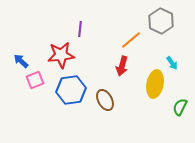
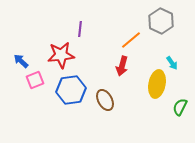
yellow ellipse: moved 2 px right
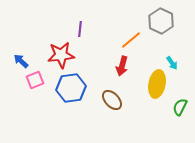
blue hexagon: moved 2 px up
brown ellipse: moved 7 px right; rotated 15 degrees counterclockwise
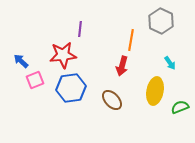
orange line: rotated 40 degrees counterclockwise
red star: moved 2 px right
cyan arrow: moved 2 px left
yellow ellipse: moved 2 px left, 7 px down
green semicircle: rotated 42 degrees clockwise
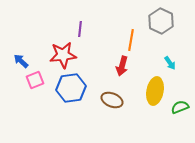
brown ellipse: rotated 25 degrees counterclockwise
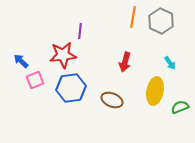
purple line: moved 2 px down
orange line: moved 2 px right, 23 px up
red arrow: moved 3 px right, 4 px up
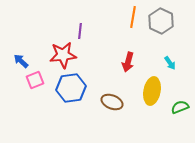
red arrow: moved 3 px right
yellow ellipse: moved 3 px left
brown ellipse: moved 2 px down
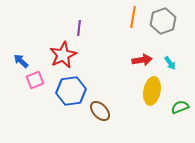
gray hexagon: moved 2 px right; rotated 15 degrees clockwise
purple line: moved 1 px left, 3 px up
red star: rotated 20 degrees counterclockwise
red arrow: moved 14 px right, 2 px up; rotated 114 degrees counterclockwise
blue hexagon: moved 3 px down
brown ellipse: moved 12 px left, 9 px down; rotated 25 degrees clockwise
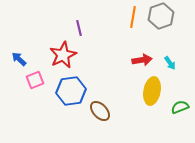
gray hexagon: moved 2 px left, 5 px up
purple line: rotated 21 degrees counterclockwise
blue arrow: moved 2 px left, 2 px up
